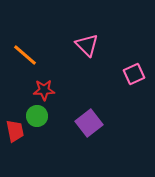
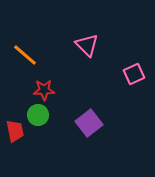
green circle: moved 1 px right, 1 px up
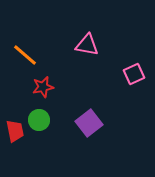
pink triangle: rotated 35 degrees counterclockwise
red star: moved 1 px left, 3 px up; rotated 10 degrees counterclockwise
green circle: moved 1 px right, 5 px down
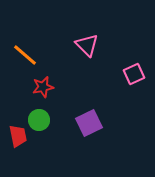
pink triangle: rotated 35 degrees clockwise
purple square: rotated 12 degrees clockwise
red trapezoid: moved 3 px right, 5 px down
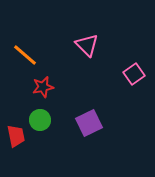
pink square: rotated 10 degrees counterclockwise
green circle: moved 1 px right
red trapezoid: moved 2 px left
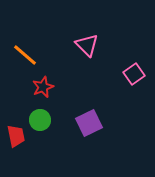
red star: rotated 10 degrees counterclockwise
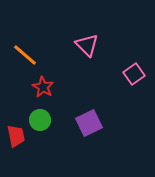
red star: rotated 20 degrees counterclockwise
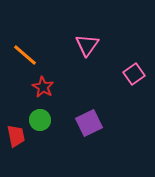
pink triangle: rotated 20 degrees clockwise
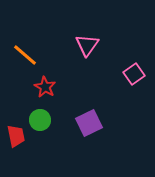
red star: moved 2 px right
